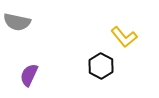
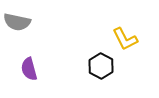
yellow L-shape: moved 1 px right, 2 px down; rotated 12 degrees clockwise
purple semicircle: moved 6 px up; rotated 40 degrees counterclockwise
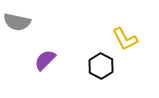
purple semicircle: moved 16 px right, 9 px up; rotated 60 degrees clockwise
